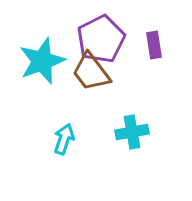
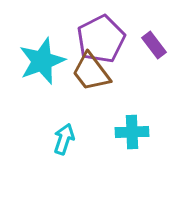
purple rectangle: rotated 28 degrees counterclockwise
cyan cross: rotated 8 degrees clockwise
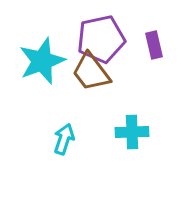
purple pentagon: rotated 15 degrees clockwise
purple rectangle: rotated 24 degrees clockwise
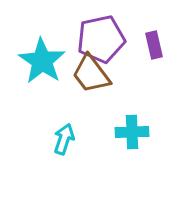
cyan star: rotated 18 degrees counterclockwise
brown trapezoid: moved 2 px down
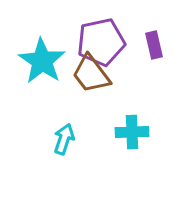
purple pentagon: moved 3 px down
